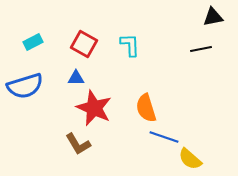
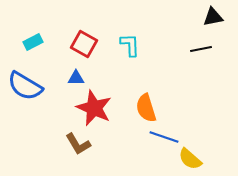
blue semicircle: rotated 48 degrees clockwise
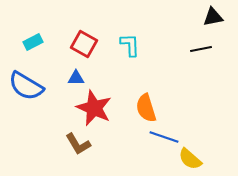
blue semicircle: moved 1 px right
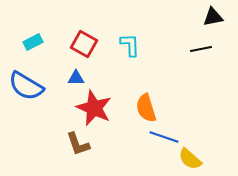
brown L-shape: rotated 12 degrees clockwise
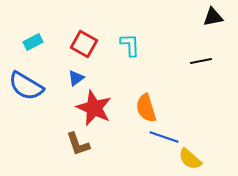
black line: moved 12 px down
blue triangle: rotated 36 degrees counterclockwise
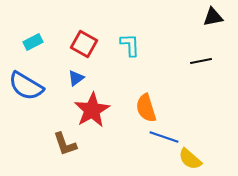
red star: moved 2 px left, 2 px down; rotated 18 degrees clockwise
brown L-shape: moved 13 px left
